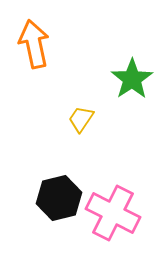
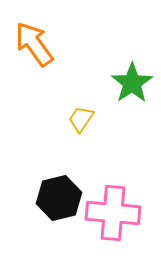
orange arrow: rotated 24 degrees counterclockwise
green star: moved 4 px down
pink cross: rotated 22 degrees counterclockwise
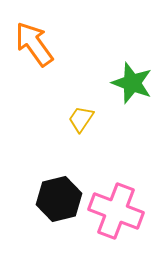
green star: rotated 18 degrees counterclockwise
black hexagon: moved 1 px down
pink cross: moved 3 px right, 2 px up; rotated 16 degrees clockwise
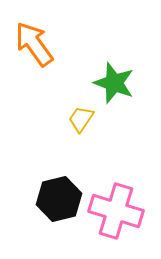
green star: moved 18 px left
pink cross: rotated 4 degrees counterclockwise
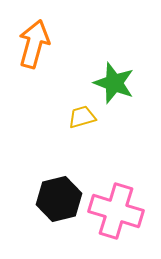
orange arrow: rotated 51 degrees clockwise
yellow trapezoid: moved 1 px right, 2 px up; rotated 40 degrees clockwise
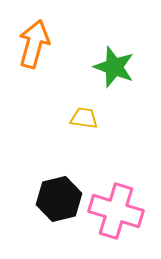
green star: moved 16 px up
yellow trapezoid: moved 2 px right, 1 px down; rotated 24 degrees clockwise
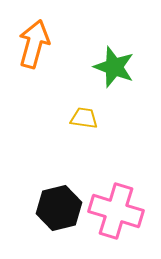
black hexagon: moved 9 px down
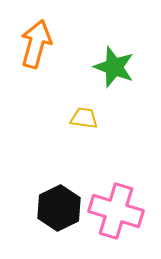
orange arrow: moved 2 px right
black hexagon: rotated 12 degrees counterclockwise
